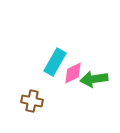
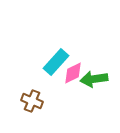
cyan rectangle: moved 1 px right; rotated 12 degrees clockwise
brown cross: rotated 10 degrees clockwise
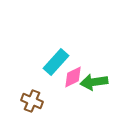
pink diamond: moved 4 px down
green arrow: moved 3 px down
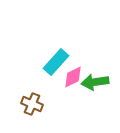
green arrow: moved 1 px right
brown cross: moved 3 px down
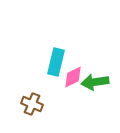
cyan rectangle: rotated 28 degrees counterclockwise
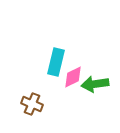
green arrow: moved 2 px down
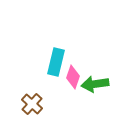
pink diamond: rotated 45 degrees counterclockwise
brown cross: rotated 20 degrees clockwise
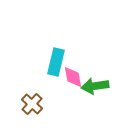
pink diamond: rotated 30 degrees counterclockwise
green arrow: moved 2 px down
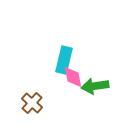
cyan rectangle: moved 8 px right, 2 px up
brown cross: moved 1 px up
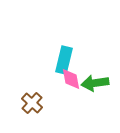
pink diamond: moved 2 px left, 2 px down
green arrow: moved 3 px up
